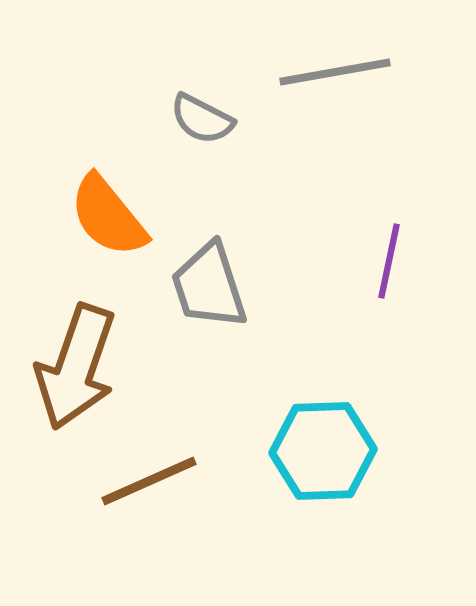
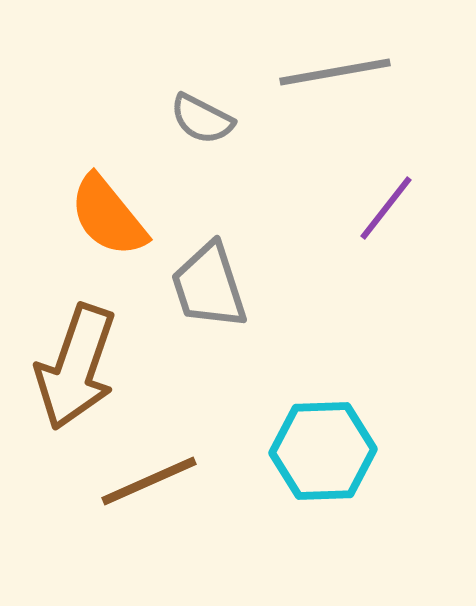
purple line: moved 3 px left, 53 px up; rotated 26 degrees clockwise
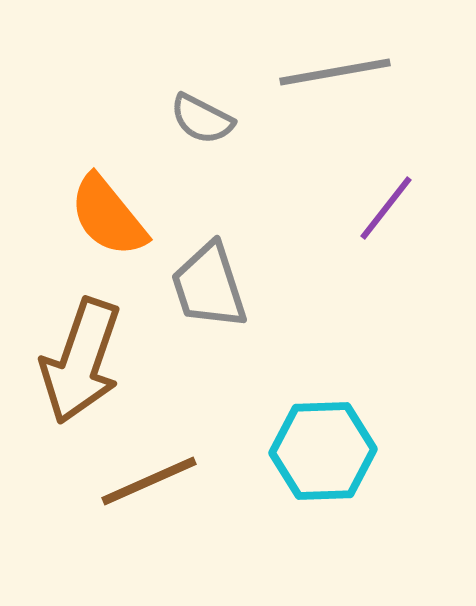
brown arrow: moved 5 px right, 6 px up
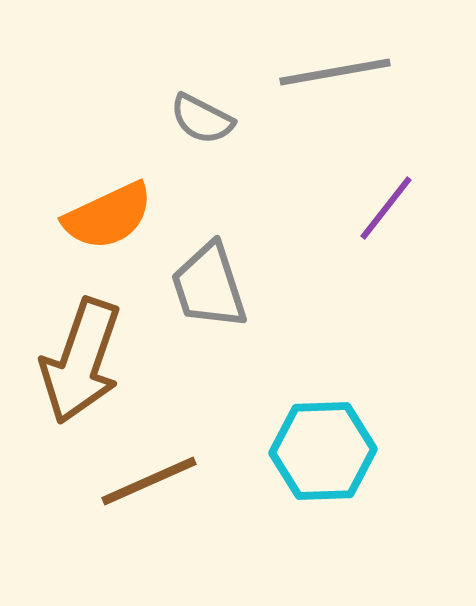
orange semicircle: rotated 76 degrees counterclockwise
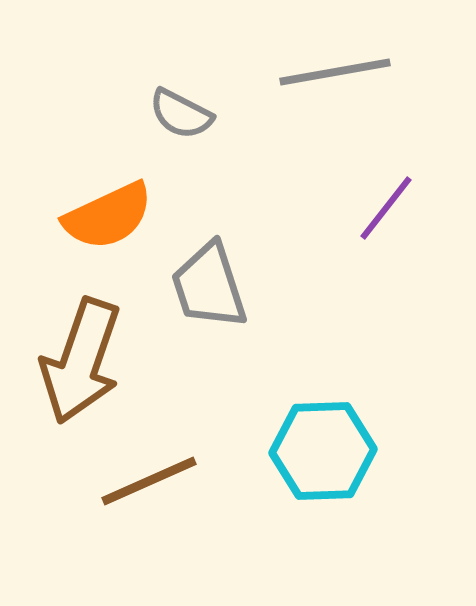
gray semicircle: moved 21 px left, 5 px up
